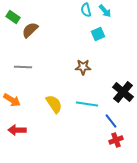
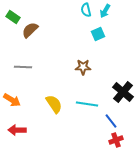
cyan arrow: rotated 72 degrees clockwise
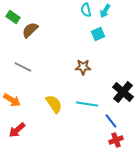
gray line: rotated 24 degrees clockwise
red arrow: rotated 42 degrees counterclockwise
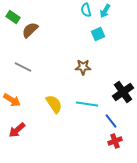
black cross: rotated 15 degrees clockwise
red cross: moved 1 px left, 1 px down
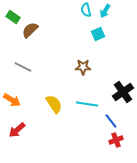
red cross: moved 1 px right, 1 px up
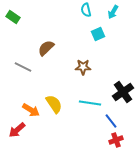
cyan arrow: moved 8 px right, 1 px down
brown semicircle: moved 16 px right, 18 px down
orange arrow: moved 19 px right, 10 px down
cyan line: moved 3 px right, 1 px up
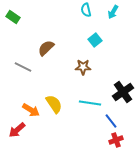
cyan square: moved 3 px left, 6 px down; rotated 16 degrees counterclockwise
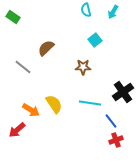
gray line: rotated 12 degrees clockwise
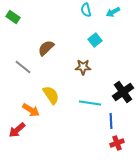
cyan arrow: rotated 32 degrees clockwise
yellow semicircle: moved 3 px left, 9 px up
blue line: rotated 35 degrees clockwise
red cross: moved 1 px right, 3 px down
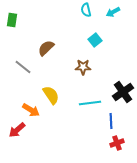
green rectangle: moved 1 px left, 3 px down; rotated 64 degrees clockwise
cyan line: rotated 15 degrees counterclockwise
